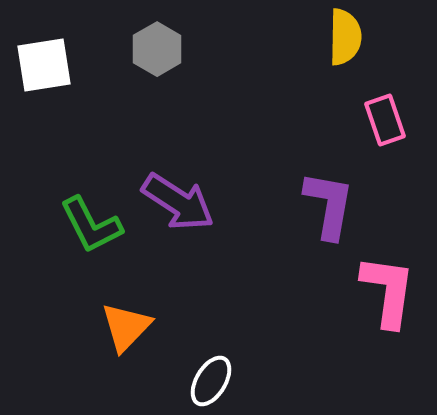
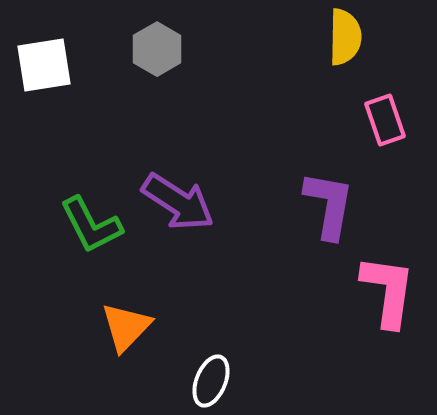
white ellipse: rotated 9 degrees counterclockwise
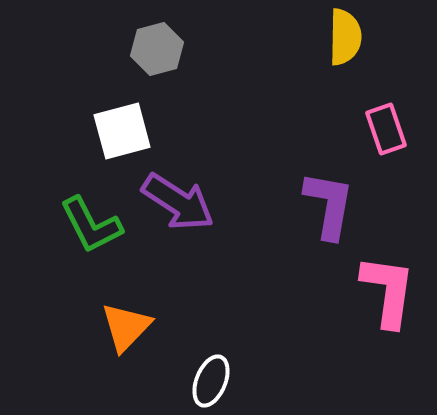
gray hexagon: rotated 15 degrees clockwise
white square: moved 78 px right, 66 px down; rotated 6 degrees counterclockwise
pink rectangle: moved 1 px right, 9 px down
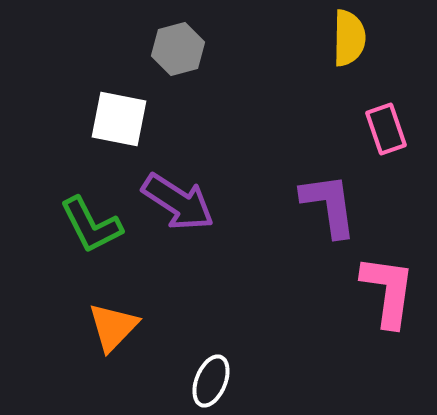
yellow semicircle: moved 4 px right, 1 px down
gray hexagon: moved 21 px right
white square: moved 3 px left, 12 px up; rotated 26 degrees clockwise
purple L-shape: rotated 18 degrees counterclockwise
orange triangle: moved 13 px left
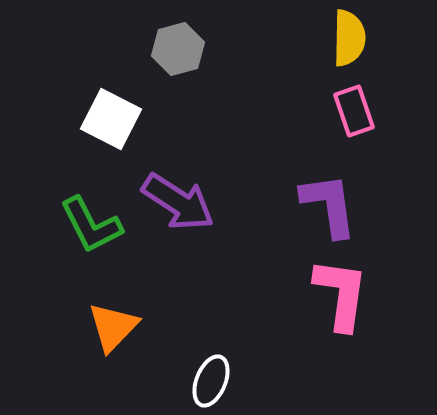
white square: moved 8 px left; rotated 16 degrees clockwise
pink rectangle: moved 32 px left, 18 px up
pink L-shape: moved 47 px left, 3 px down
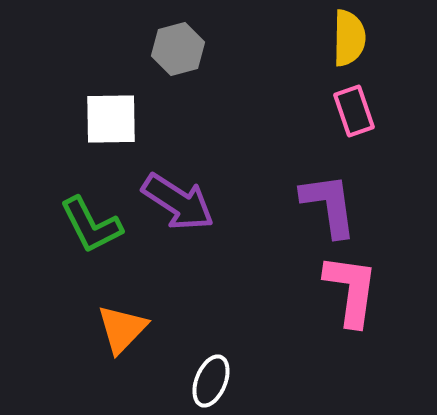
white square: rotated 28 degrees counterclockwise
pink L-shape: moved 10 px right, 4 px up
orange triangle: moved 9 px right, 2 px down
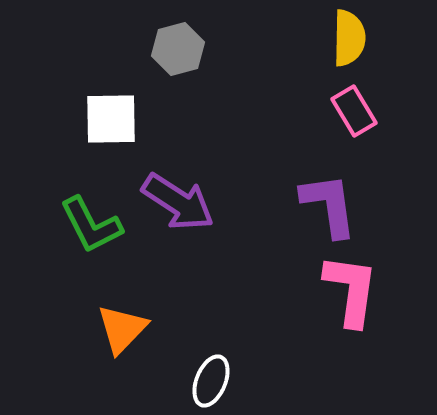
pink rectangle: rotated 12 degrees counterclockwise
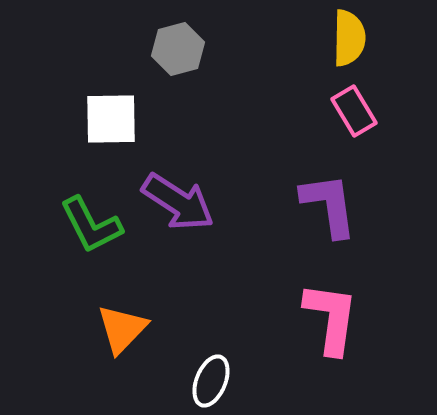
pink L-shape: moved 20 px left, 28 px down
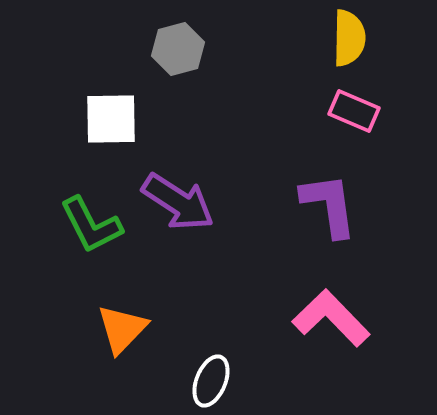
pink rectangle: rotated 36 degrees counterclockwise
pink L-shape: rotated 52 degrees counterclockwise
